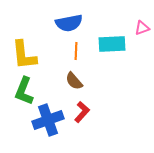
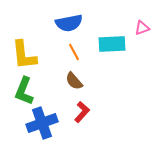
orange line: moved 2 px left, 1 px down; rotated 30 degrees counterclockwise
blue cross: moved 6 px left, 3 px down
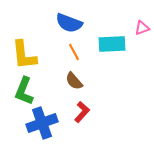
blue semicircle: rotated 32 degrees clockwise
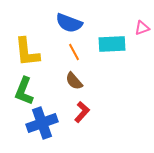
yellow L-shape: moved 3 px right, 3 px up
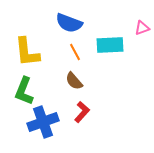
cyan rectangle: moved 2 px left, 1 px down
orange line: moved 1 px right
blue cross: moved 1 px right, 1 px up
